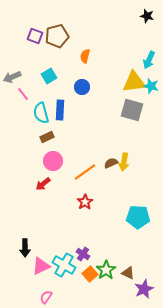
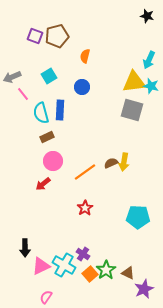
red star: moved 6 px down
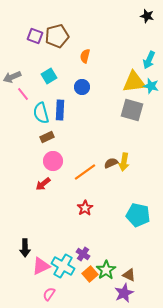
cyan pentagon: moved 2 px up; rotated 10 degrees clockwise
cyan cross: moved 1 px left, 1 px down
brown triangle: moved 1 px right, 2 px down
purple star: moved 20 px left, 4 px down
pink semicircle: moved 3 px right, 3 px up
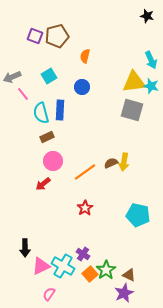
cyan arrow: moved 2 px right; rotated 48 degrees counterclockwise
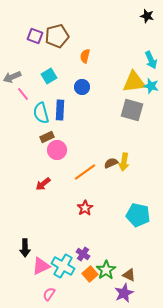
pink circle: moved 4 px right, 11 px up
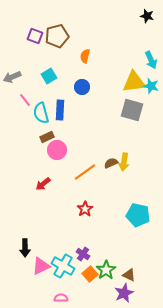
pink line: moved 2 px right, 6 px down
red star: moved 1 px down
pink semicircle: moved 12 px right, 4 px down; rotated 56 degrees clockwise
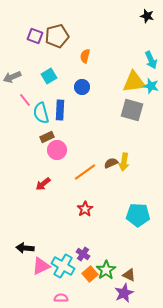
cyan pentagon: rotated 10 degrees counterclockwise
black arrow: rotated 96 degrees clockwise
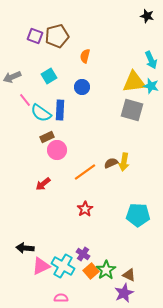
cyan semicircle: rotated 40 degrees counterclockwise
orange square: moved 1 px right, 3 px up
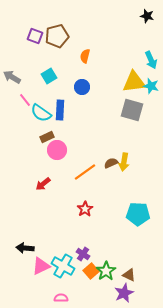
gray arrow: rotated 54 degrees clockwise
cyan pentagon: moved 1 px up
green star: moved 1 px down
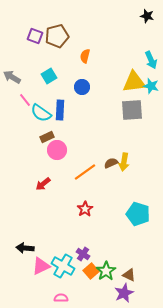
gray square: rotated 20 degrees counterclockwise
cyan pentagon: rotated 15 degrees clockwise
